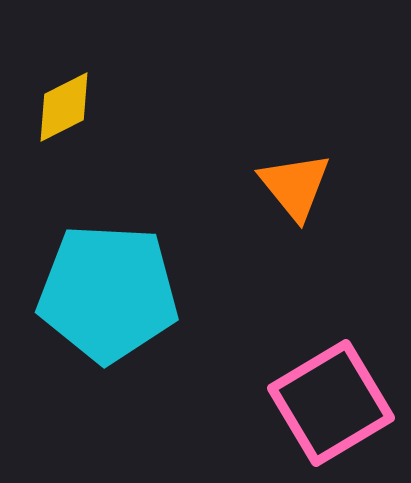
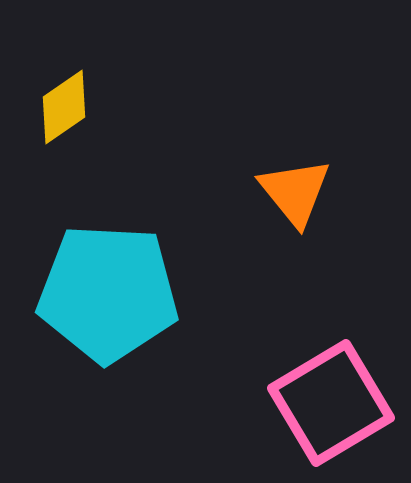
yellow diamond: rotated 8 degrees counterclockwise
orange triangle: moved 6 px down
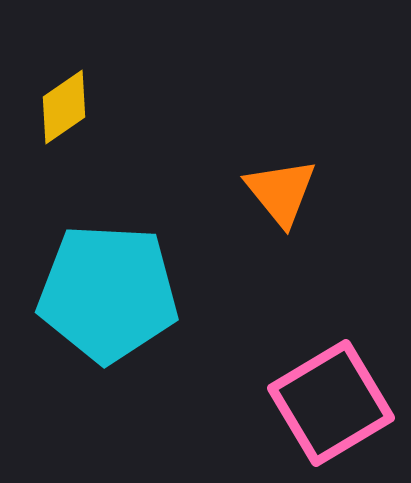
orange triangle: moved 14 px left
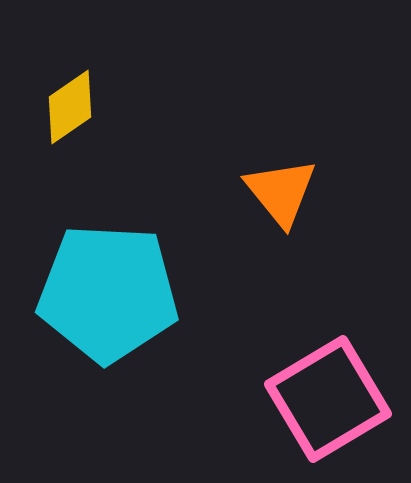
yellow diamond: moved 6 px right
pink square: moved 3 px left, 4 px up
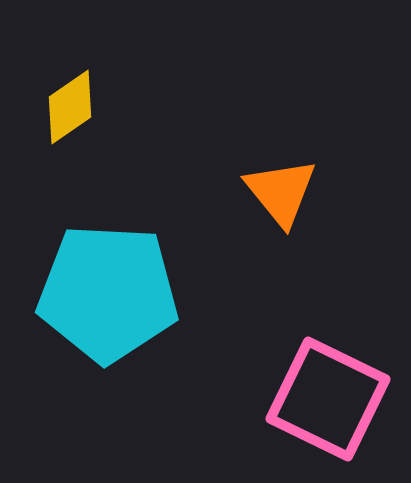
pink square: rotated 33 degrees counterclockwise
